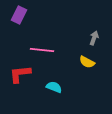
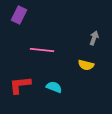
yellow semicircle: moved 1 px left, 3 px down; rotated 14 degrees counterclockwise
red L-shape: moved 11 px down
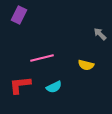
gray arrow: moved 6 px right, 4 px up; rotated 64 degrees counterclockwise
pink line: moved 8 px down; rotated 20 degrees counterclockwise
cyan semicircle: rotated 133 degrees clockwise
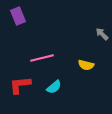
purple rectangle: moved 1 px left, 1 px down; rotated 48 degrees counterclockwise
gray arrow: moved 2 px right
cyan semicircle: rotated 14 degrees counterclockwise
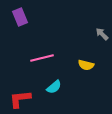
purple rectangle: moved 2 px right, 1 px down
red L-shape: moved 14 px down
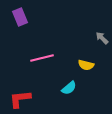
gray arrow: moved 4 px down
cyan semicircle: moved 15 px right, 1 px down
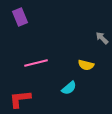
pink line: moved 6 px left, 5 px down
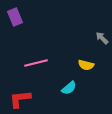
purple rectangle: moved 5 px left
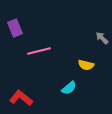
purple rectangle: moved 11 px down
pink line: moved 3 px right, 12 px up
red L-shape: moved 1 px right, 1 px up; rotated 45 degrees clockwise
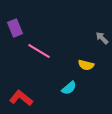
pink line: rotated 45 degrees clockwise
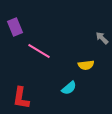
purple rectangle: moved 1 px up
yellow semicircle: rotated 21 degrees counterclockwise
red L-shape: rotated 120 degrees counterclockwise
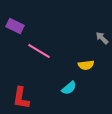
purple rectangle: moved 1 px up; rotated 42 degrees counterclockwise
